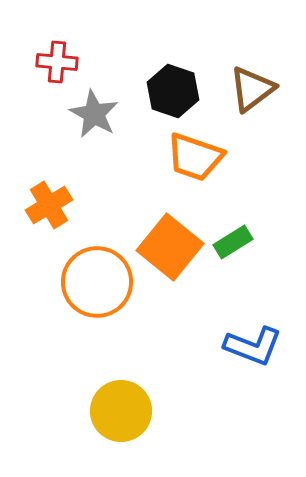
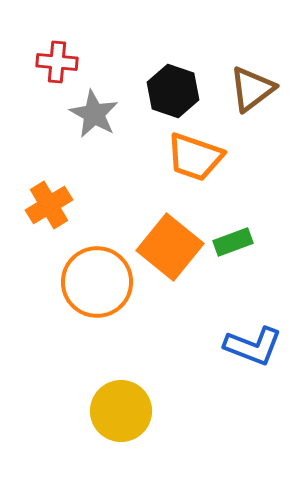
green rectangle: rotated 12 degrees clockwise
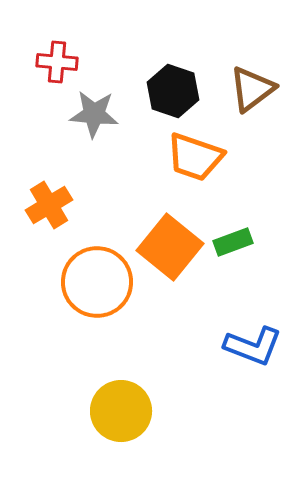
gray star: rotated 24 degrees counterclockwise
